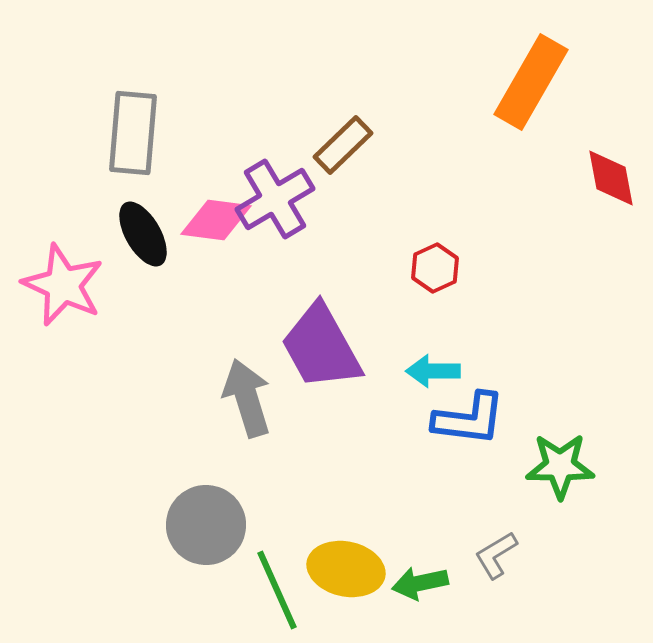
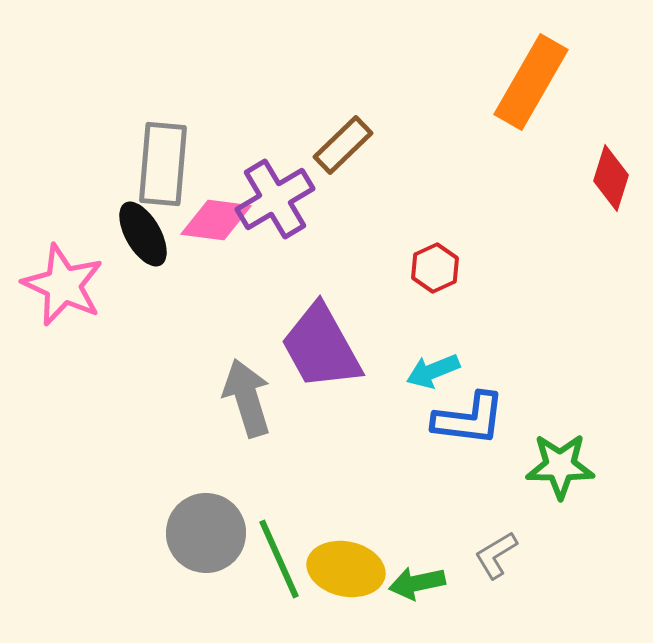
gray rectangle: moved 30 px right, 31 px down
red diamond: rotated 28 degrees clockwise
cyan arrow: rotated 22 degrees counterclockwise
gray circle: moved 8 px down
green arrow: moved 3 px left
green line: moved 2 px right, 31 px up
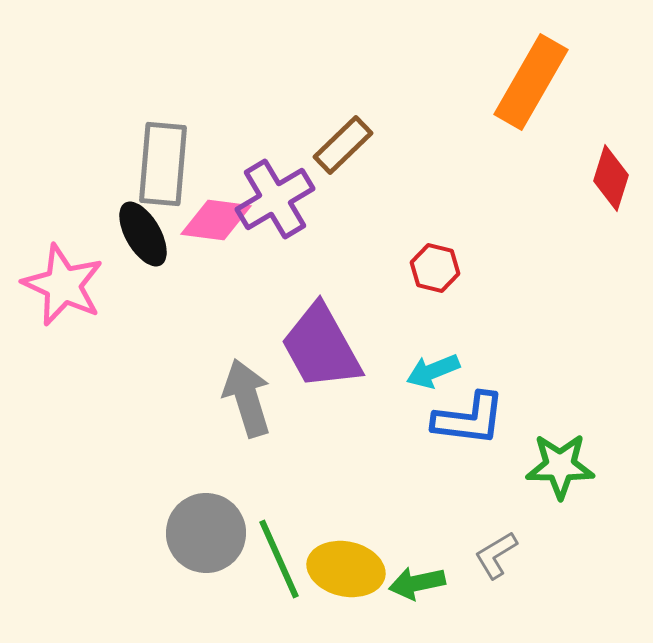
red hexagon: rotated 21 degrees counterclockwise
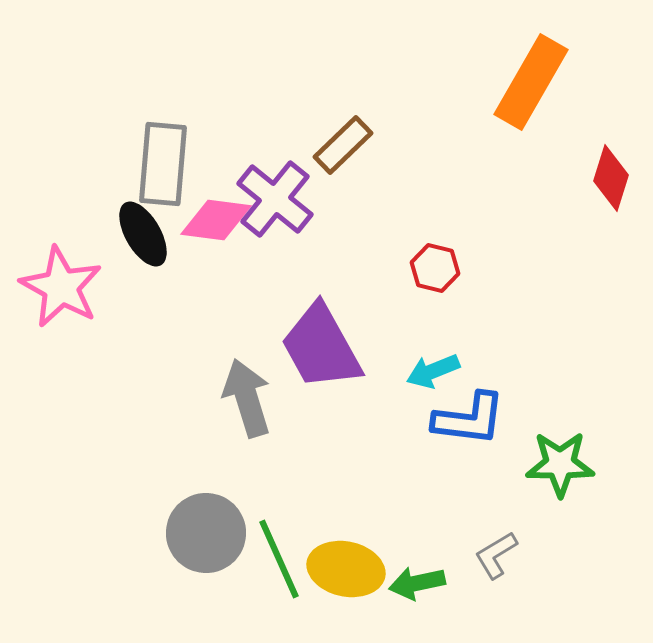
purple cross: rotated 20 degrees counterclockwise
pink star: moved 2 px left, 2 px down; rotated 4 degrees clockwise
green star: moved 2 px up
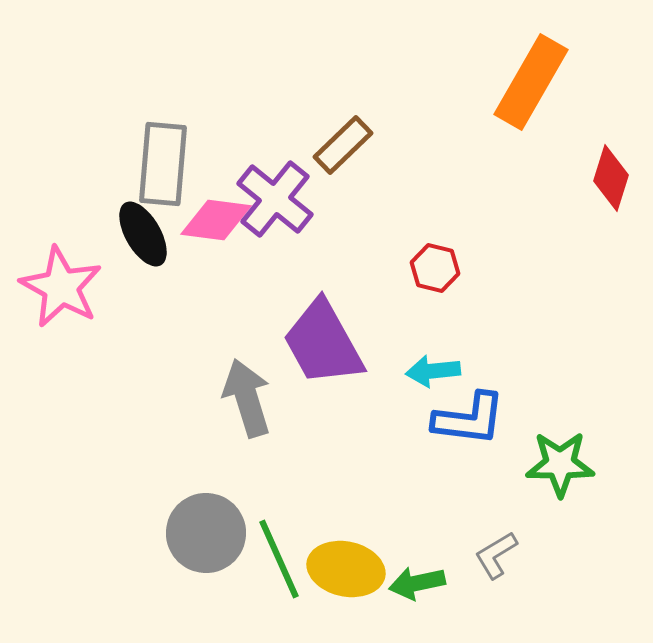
purple trapezoid: moved 2 px right, 4 px up
cyan arrow: rotated 16 degrees clockwise
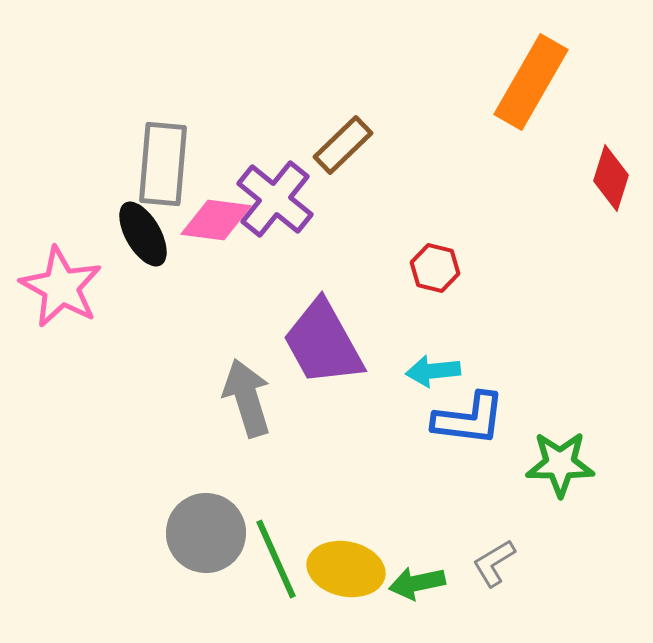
gray L-shape: moved 2 px left, 8 px down
green line: moved 3 px left
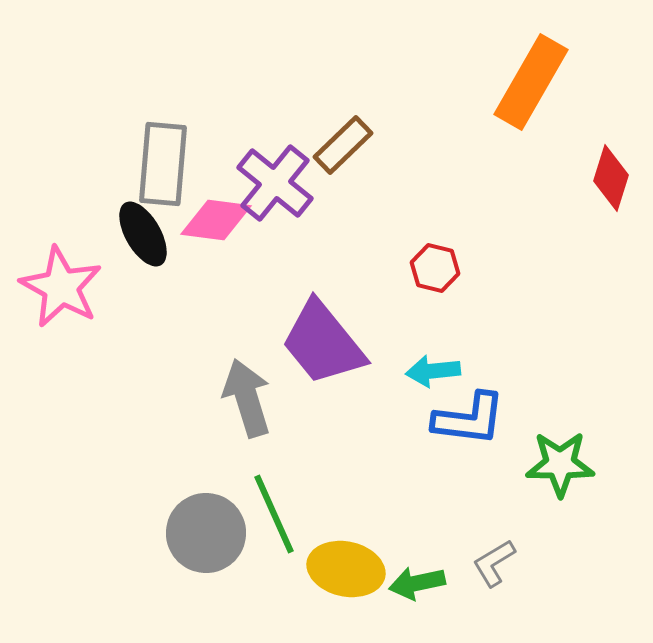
purple cross: moved 16 px up
purple trapezoid: rotated 10 degrees counterclockwise
green line: moved 2 px left, 45 px up
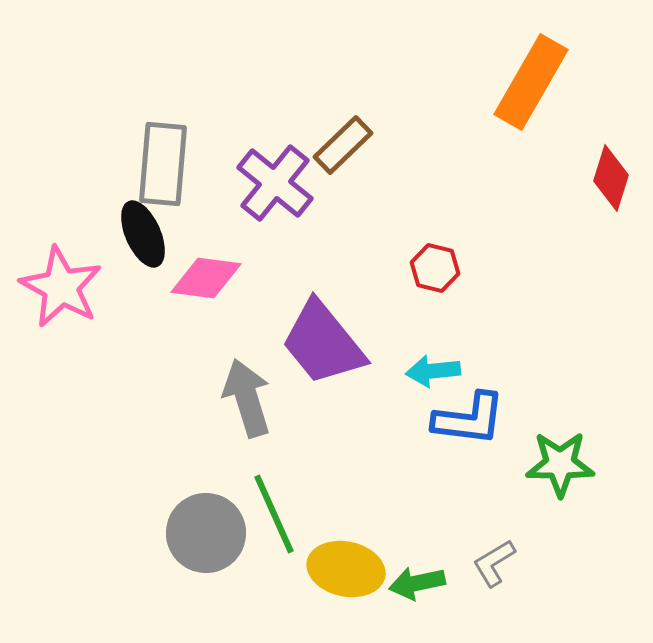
pink diamond: moved 10 px left, 58 px down
black ellipse: rotated 6 degrees clockwise
